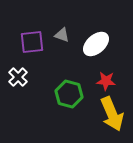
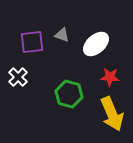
red star: moved 4 px right, 4 px up
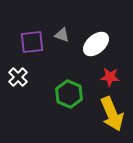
green hexagon: rotated 8 degrees clockwise
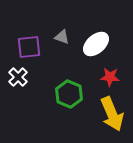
gray triangle: moved 2 px down
purple square: moved 3 px left, 5 px down
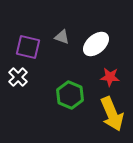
purple square: moved 1 px left; rotated 20 degrees clockwise
green hexagon: moved 1 px right, 1 px down
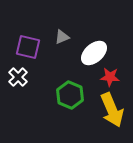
gray triangle: rotated 42 degrees counterclockwise
white ellipse: moved 2 px left, 9 px down
yellow arrow: moved 4 px up
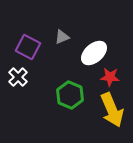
purple square: rotated 15 degrees clockwise
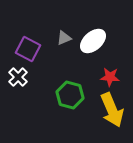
gray triangle: moved 2 px right, 1 px down
purple square: moved 2 px down
white ellipse: moved 1 px left, 12 px up
green hexagon: rotated 8 degrees counterclockwise
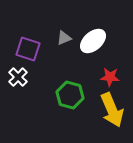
purple square: rotated 10 degrees counterclockwise
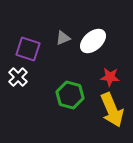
gray triangle: moved 1 px left
